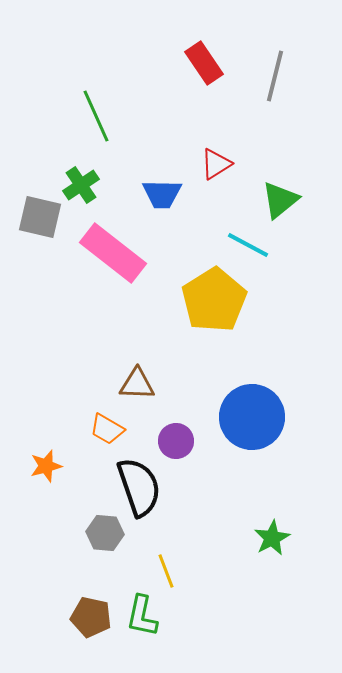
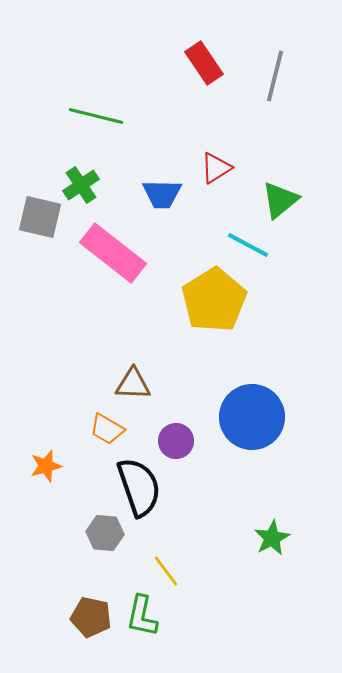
green line: rotated 52 degrees counterclockwise
red triangle: moved 4 px down
brown triangle: moved 4 px left
yellow line: rotated 16 degrees counterclockwise
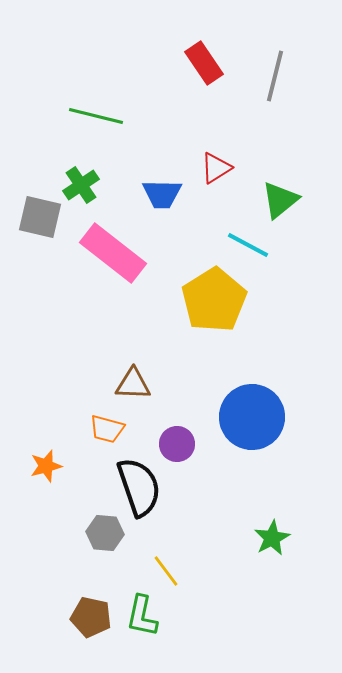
orange trapezoid: rotated 15 degrees counterclockwise
purple circle: moved 1 px right, 3 px down
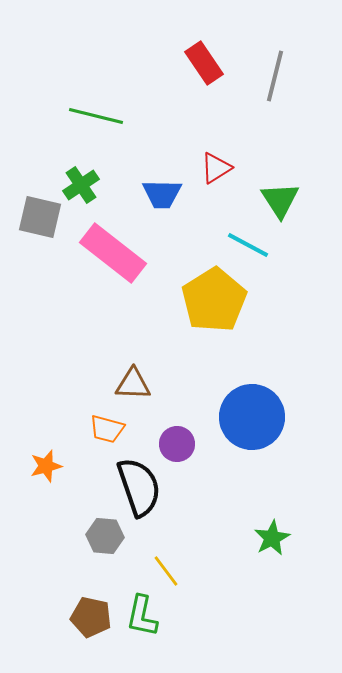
green triangle: rotated 24 degrees counterclockwise
gray hexagon: moved 3 px down
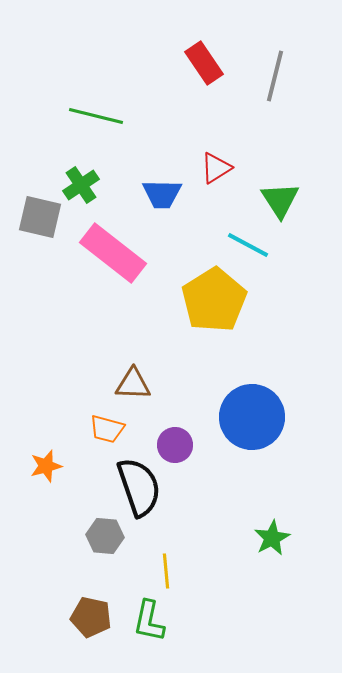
purple circle: moved 2 px left, 1 px down
yellow line: rotated 32 degrees clockwise
green L-shape: moved 7 px right, 5 px down
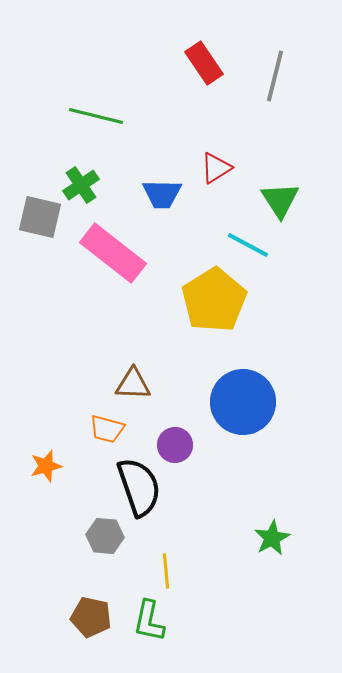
blue circle: moved 9 px left, 15 px up
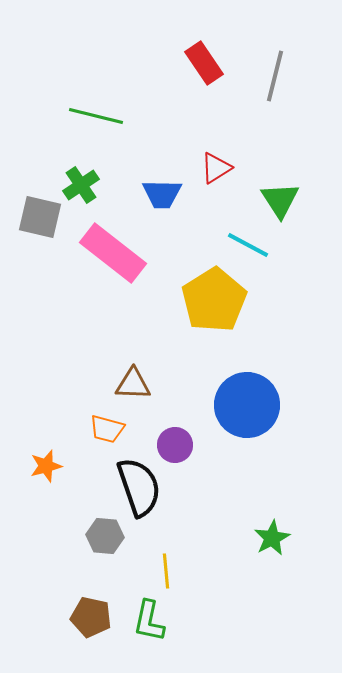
blue circle: moved 4 px right, 3 px down
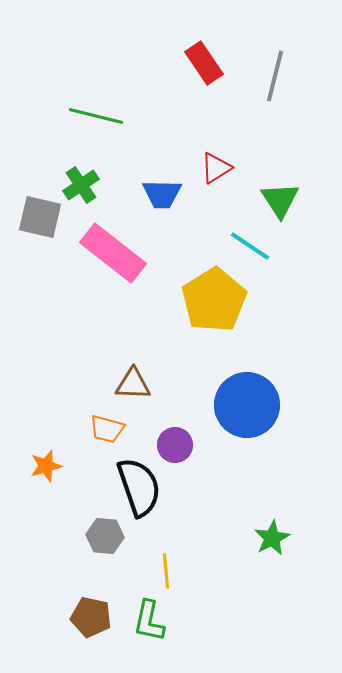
cyan line: moved 2 px right, 1 px down; rotated 6 degrees clockwise
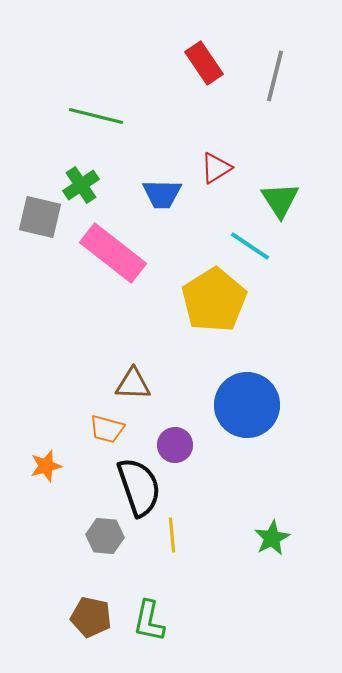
yellow line: moved 6 px right, 36 px up
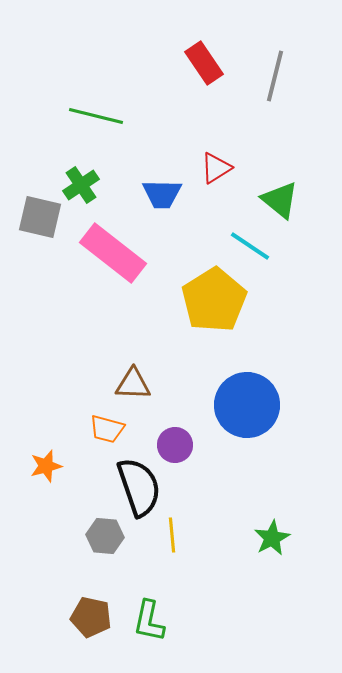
green triangle: rotated 18 degrees counterclockwise
